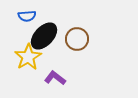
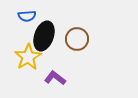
black ellipse: rotated 24 degrees counterclockwise
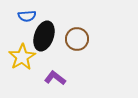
yellow star: moved 6 px left
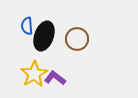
blue semicircle: moved 10 px down; rotated 90 degrees clockwise
yellow star: moved 12 px right, 17 px down
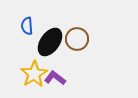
black ellipse: moved 6 px right, 6 px down; rotated 16 degrees clockwise
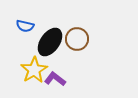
blue semicircle: moved 2 px left; rotated 72 degrees counterclockwise
yellow star: moved 4 px up
purple L-shape: moved 1 px down
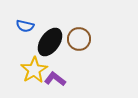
brown circle: moved 2 px right
